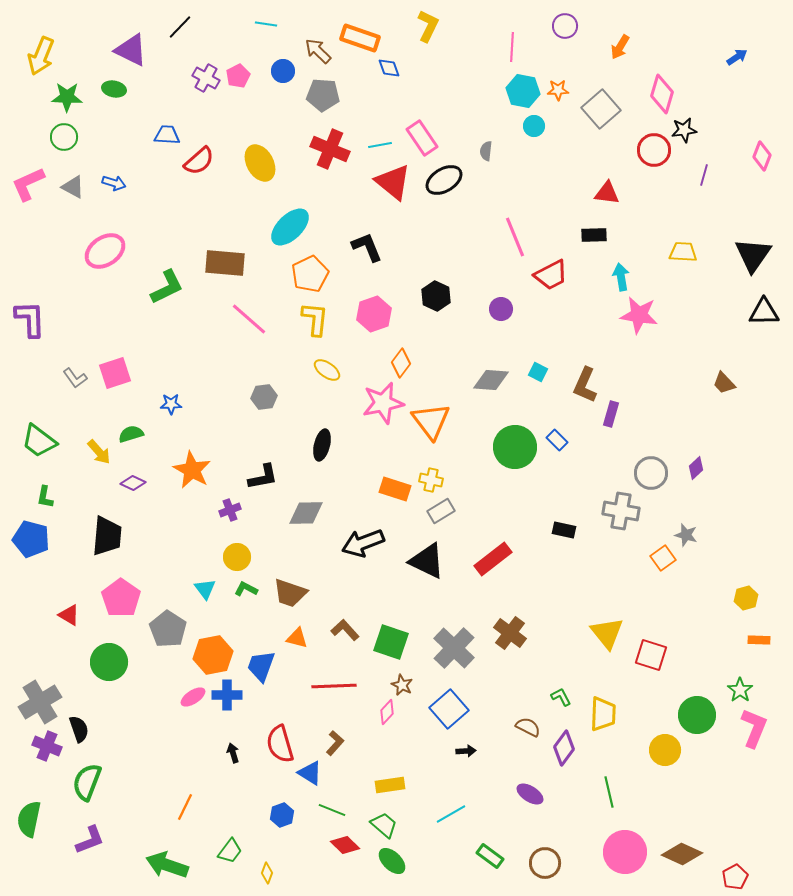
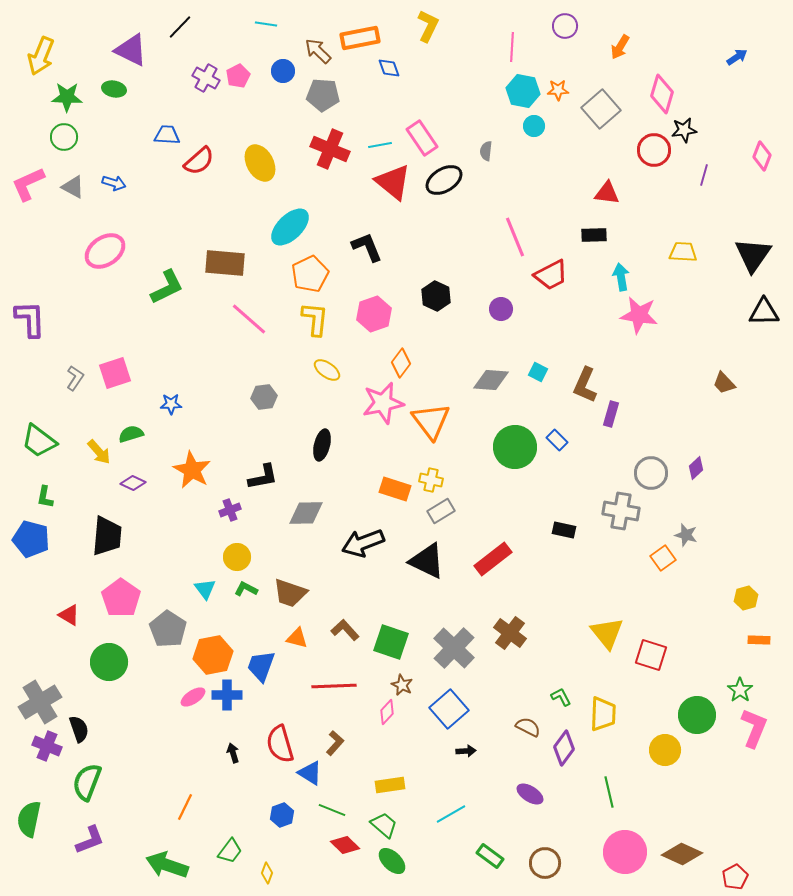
orange rectangle at (360, 38): rotated 30 degrees counterclockwise
gray L-shape at (75, 378): rotated 110 degrees counterclockwise
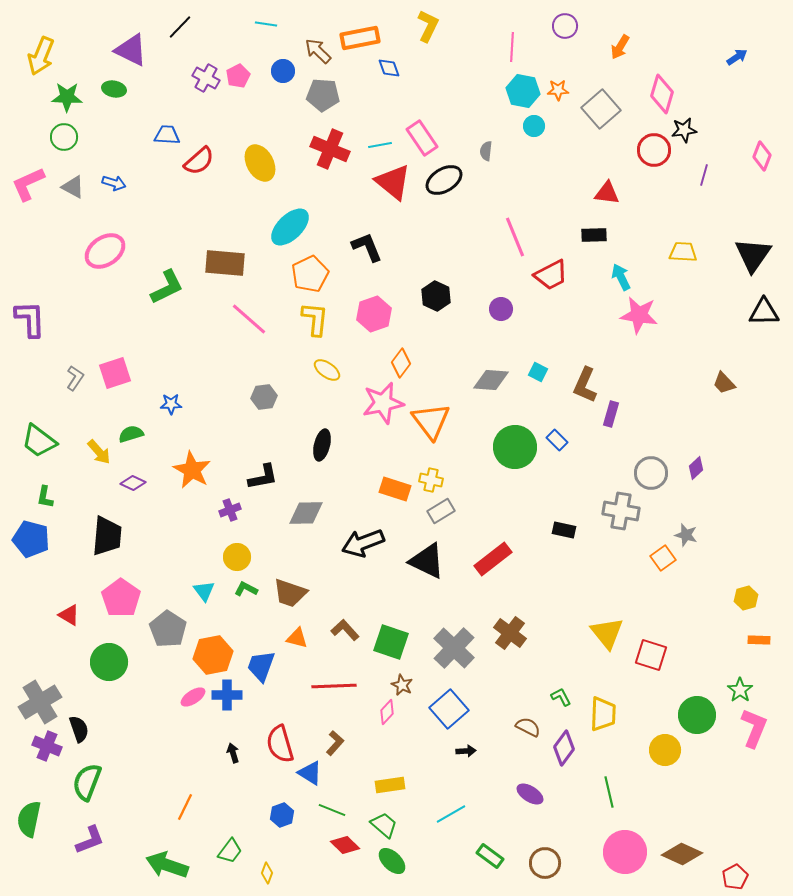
cyan arrow at (621, 277): rotated 16 degrees counterclockwise
cyan triangle at (205, 589): moved 1 px left, 2 px down
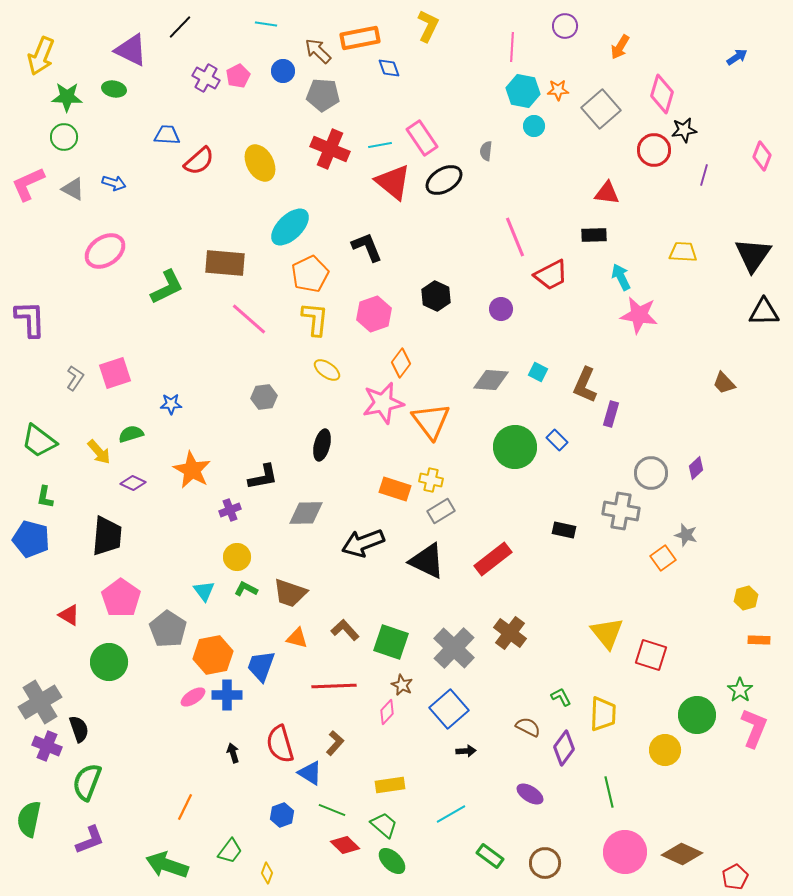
gray triangle at (73, 187): moved 2 px down
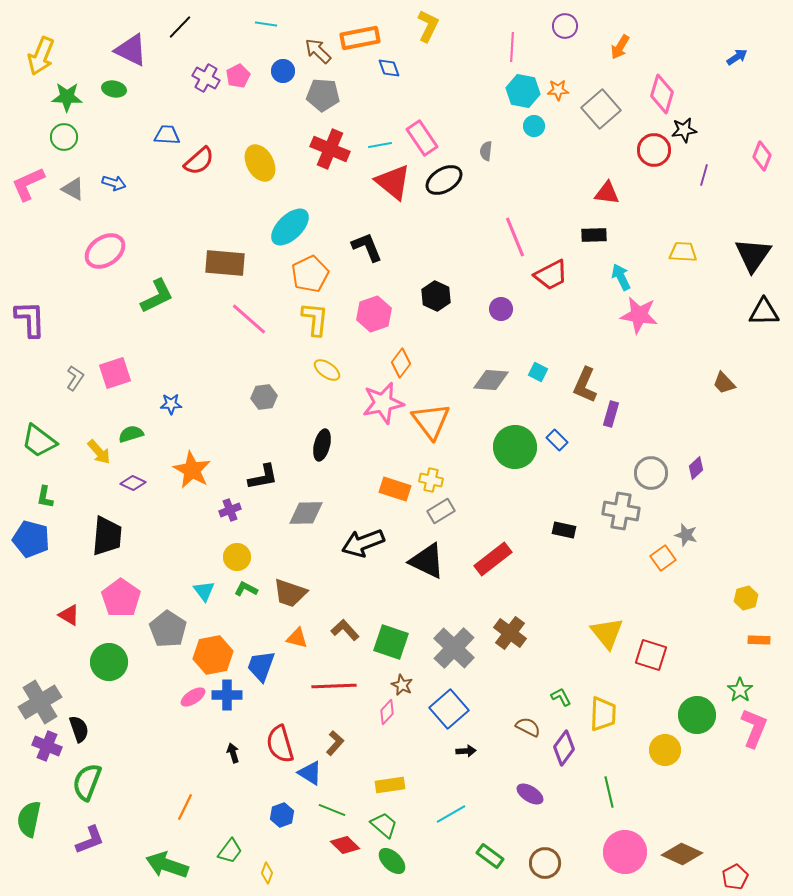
green L-shape at (167, 287): moved 10 px left, 9 px down
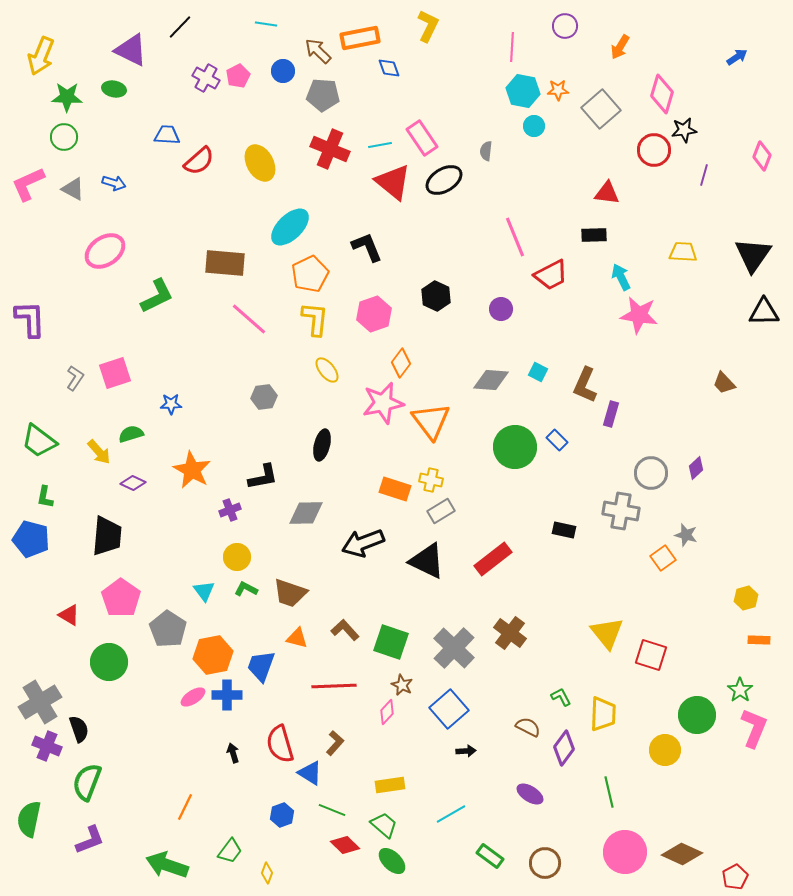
yellow ellipse at (327, 370): rotated 16 degrees clockwise
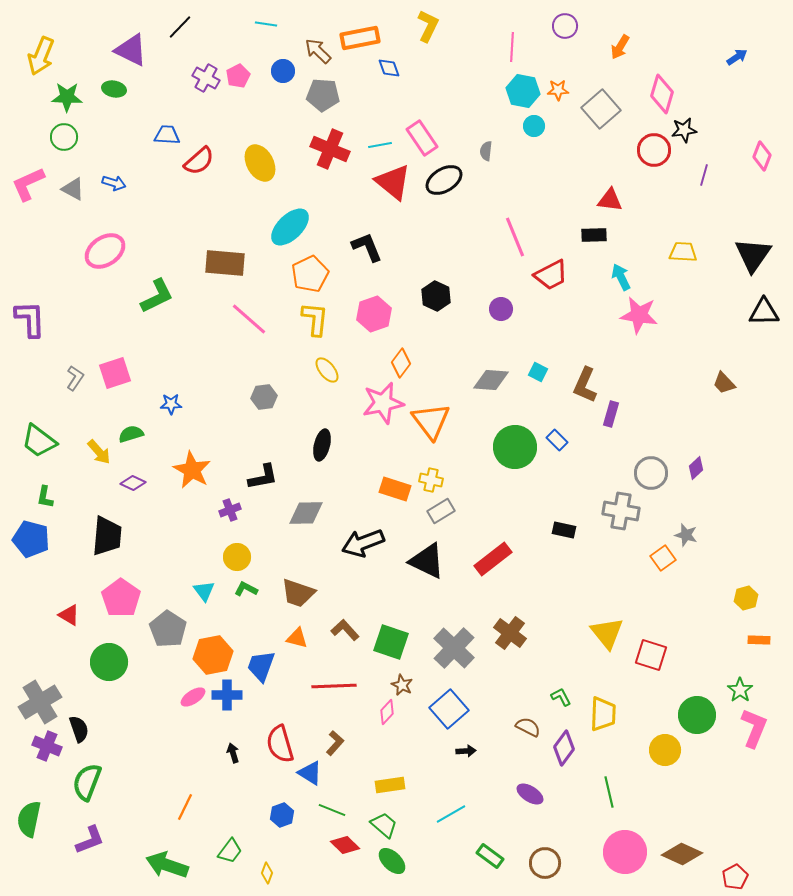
red triangle at (607, 193): moved 3 px right, 7 px down
brown trapezoid at (290, 593): moved 8 px right
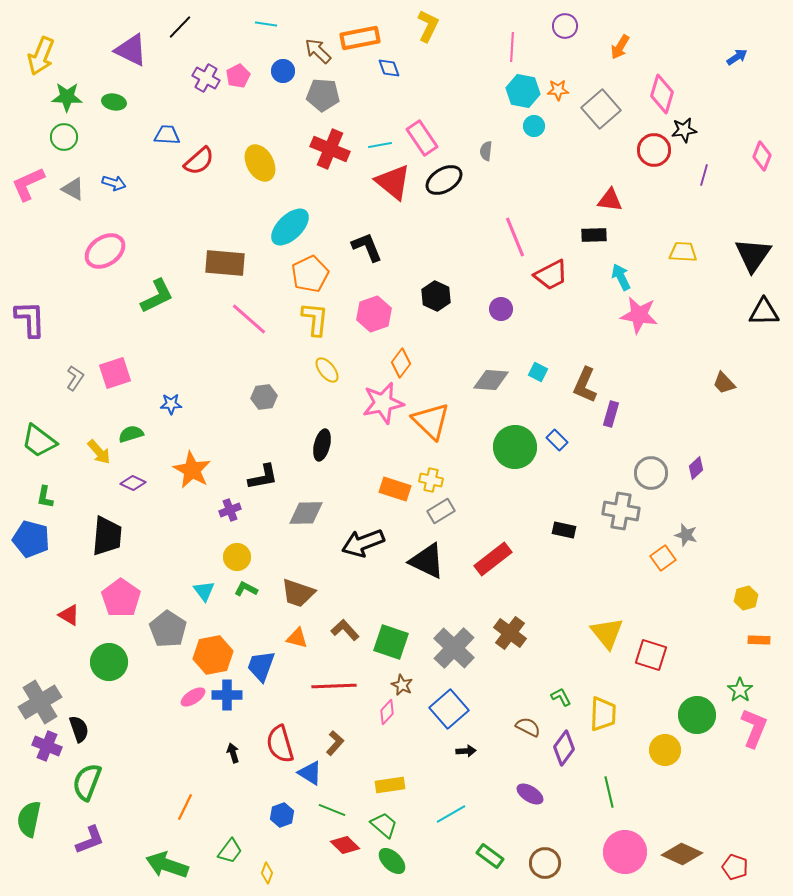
green ellipse at (114, 89): moved 13 px down
orange triangle at (431, 421): rotated 9 degrees counterclockwise
red pentagon at (735, 877): moved 10 px up; rotated 25 degrees counterclockwise
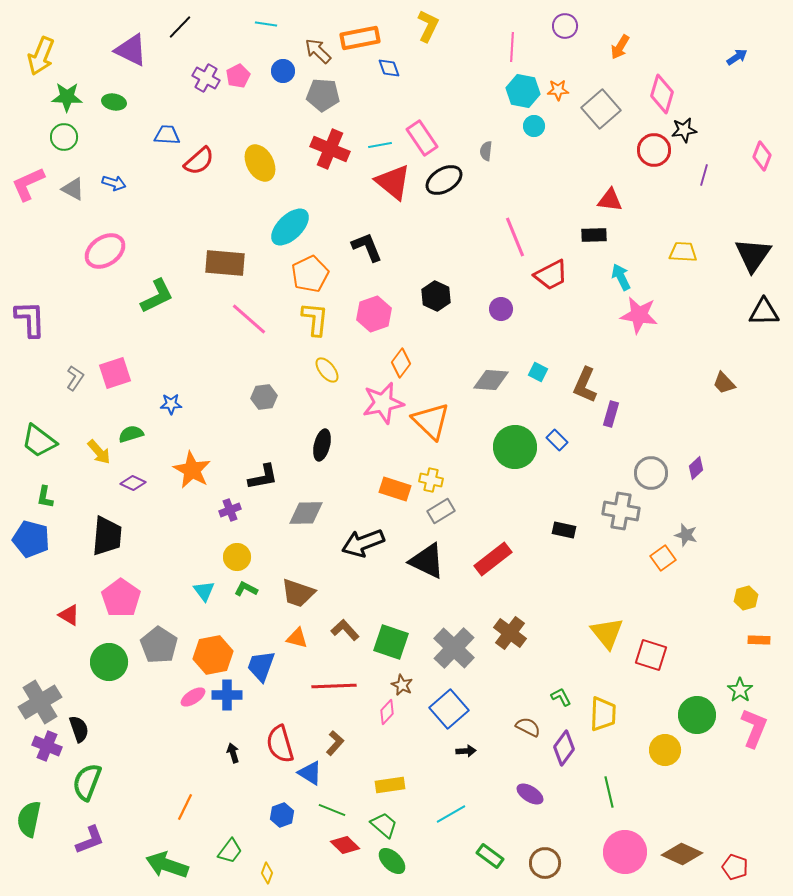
gray pentagon at (168, 629): moved 9 px left, 16 px down
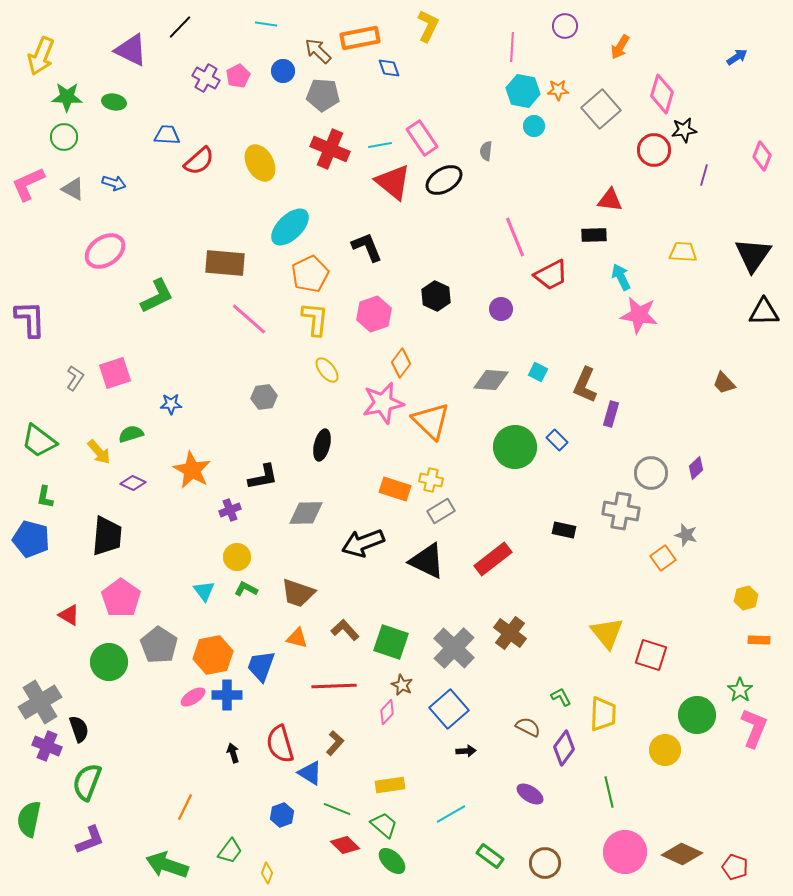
green line at (332, 810): moved 5 px right, 1 px up
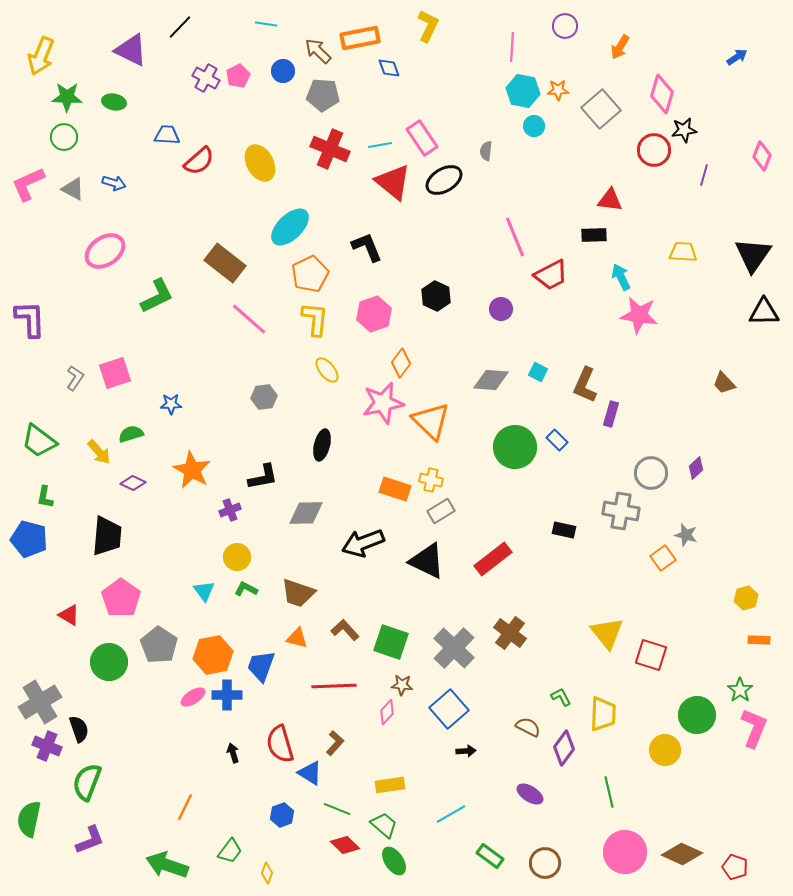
brown rectangle at (225, 263): rotated 33 degrees clockwise
blue pentagon at (31, 539): moved 2 px left
brown star at (402, 685): rotated 20 degrees counterclockwise
green ellipse at (392, 861): moved 2 px right; rotated 12 degrees clockwise
